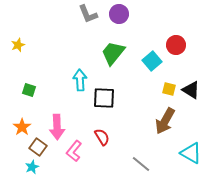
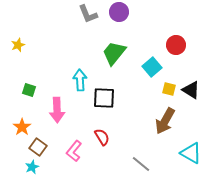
purple circle: moved 2 px up
green trapezoid: moved 1 px right
cyan square: moved 6 px down
pink arrow: moved 17 px up
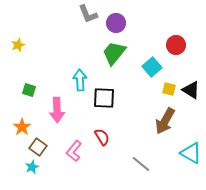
purple circle: moved 3 px left, 11 px down
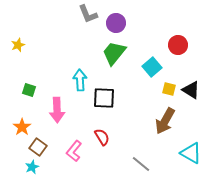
red circle: moved 2 px right
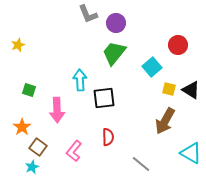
black square: rotated 10 degrees counterclockwise
red semicircle: moved 6 px right; rotated 30 degrees clockwise
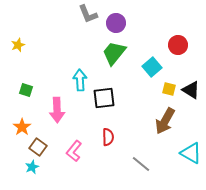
green square: moved 3 px left
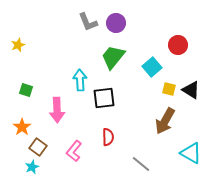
gray L-shape: moved 8 px down
green trapezoid: moved 1 px left, 4 px down
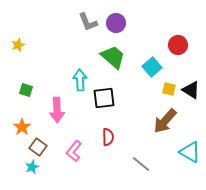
green trapezoid: rotated 92 degrees clockwise
brown arrow: rotated 12 degrees clockwise
cyan triangle: moved 1 px left, 1 px up
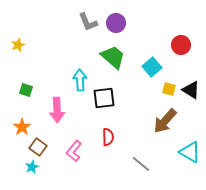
red circle: moved 3 px right
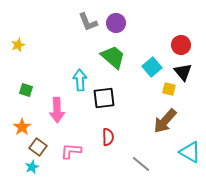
black triangle: moved 8 px left, 18 px up; rotated 18 degrees clockwise
pink L-shape: moved 3 px left; rotated 55 degrees clockwise
